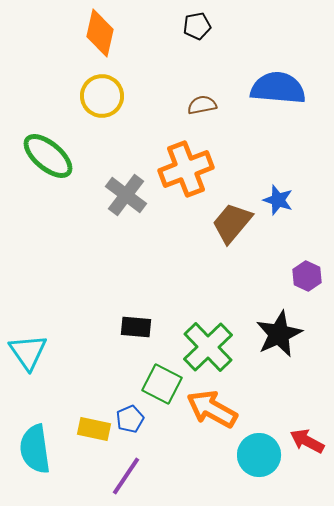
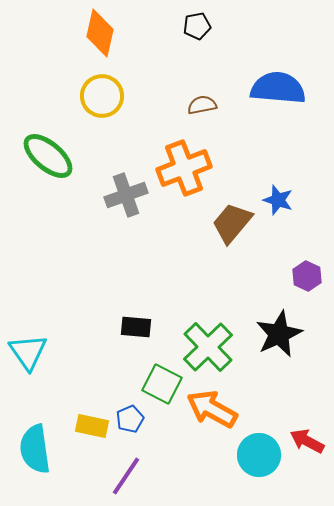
orange cross: moved 2 px left, 1 px up
gray cross: rotated 33 degrees clockwise
yellow rectangle: moved 2 px left, 3 px up
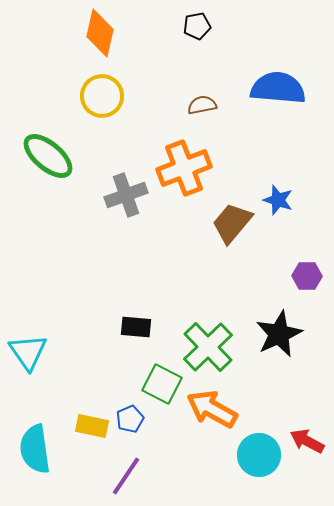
purple hexagon: rotated 24 degrees counterclockwise
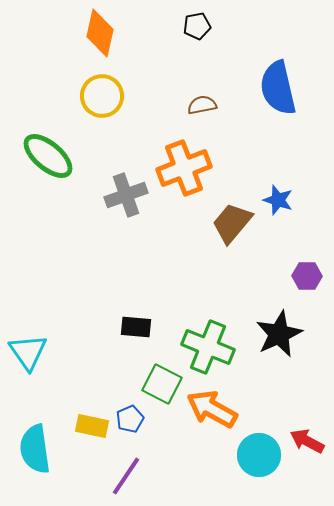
blue semicircle: rotated 108 degrees counterclockwise
green cross: rotated 24 degrees counterclockwise
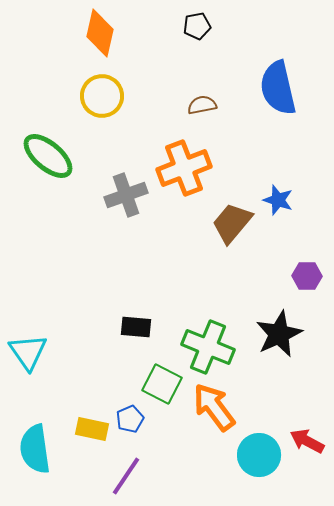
orange arrow: moved 2 px right, 2 px up; rotated 24 degrees clockwise
yellow rectangle: moved 3 px down
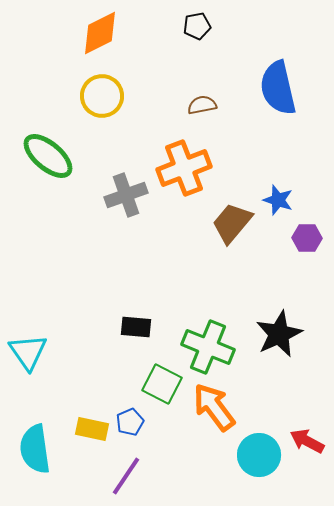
orange diamond: rotated 51 degrees clockwise
purple hexagon: moved 38 px up
blue pentagon: moved 3 px down
